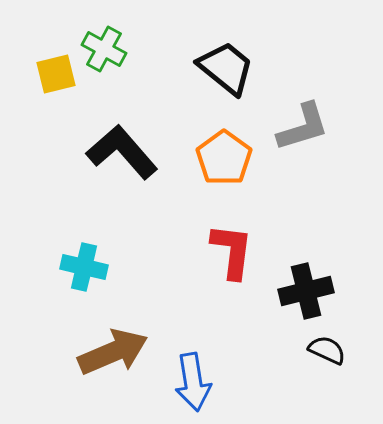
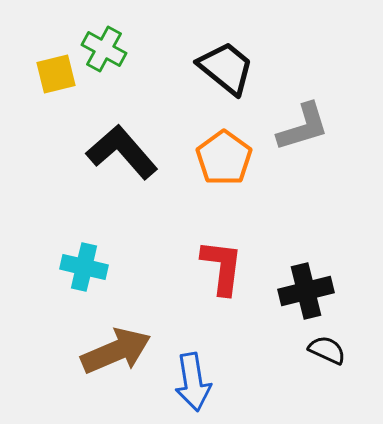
red L-shape: moved 10 px left, 16 px down
brown arrow: moved 3 px right, 1 px up
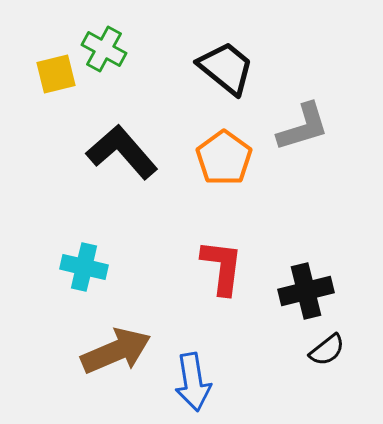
black semicircle: rotated 117 degrees clockwise
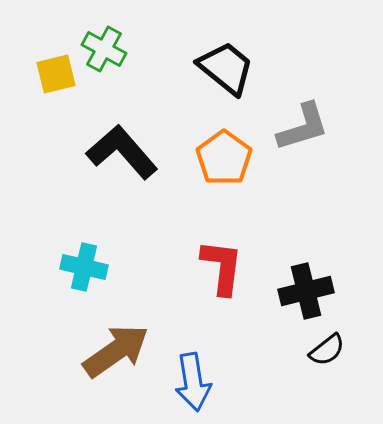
brown arrow: rotated 12 degrees counterclockwise
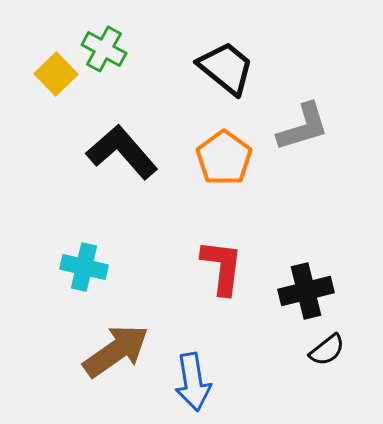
yellow square: rotated 30 degrees counterclockwise
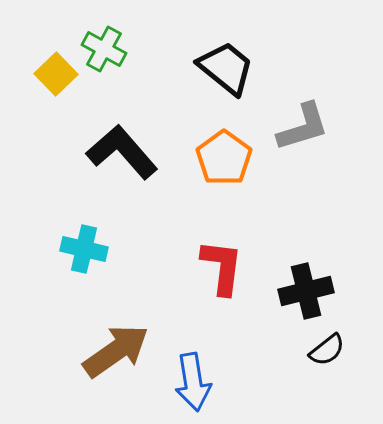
cyan cross: moved 18 px up
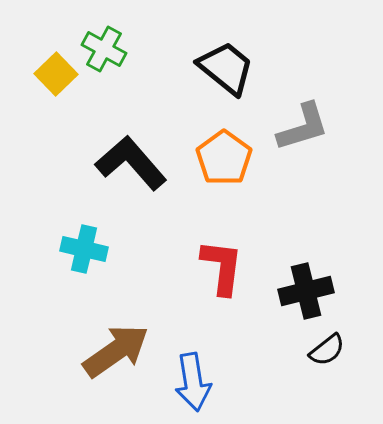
black L-shape: moved 9 px right, 11 px down
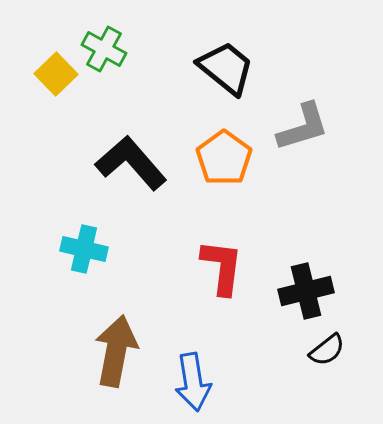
brown arrow: rotated 44 degrees counterclockwise
